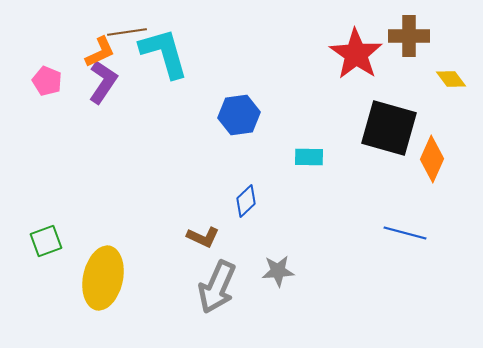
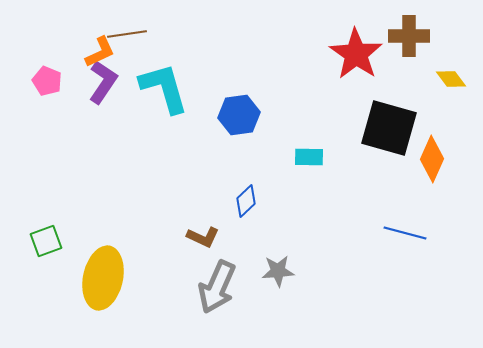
brown line: moved 2 px down
cyan L-shape: moved 35 px down
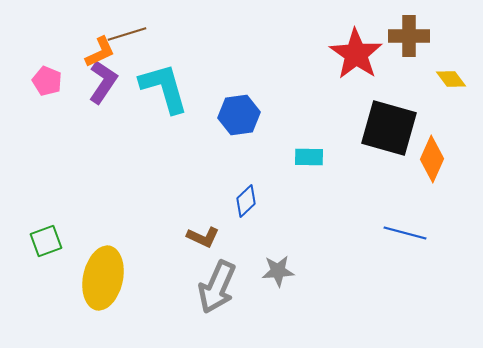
brown line: rotated 9 degrees counterclockwise
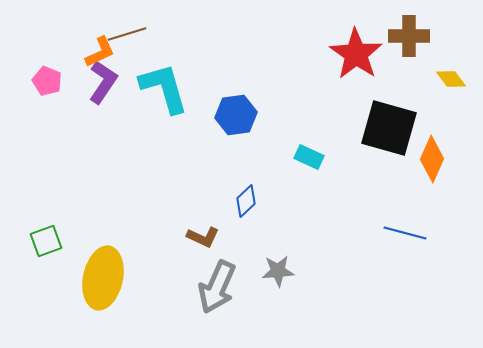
blue hexagon: moved 3 px left
cyan rectangle: rotated 24 degrees clockwise
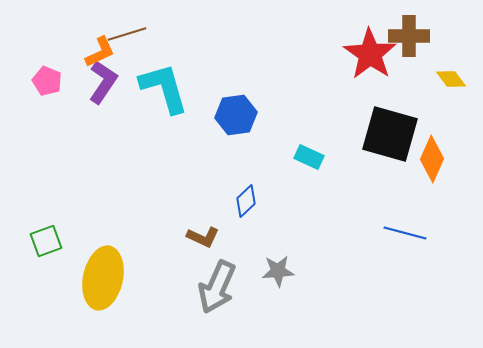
red star: moved 14 px right
black square: moved 1 px right, 6 px down
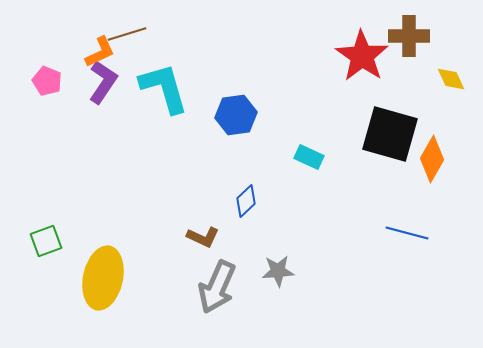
red star: moved 8 px left, 2 px down
yellow diamond: rotated 12 degrees clockwise
orange diamond: rotated 6 degrees clockwise
blue line: moved 2 px right
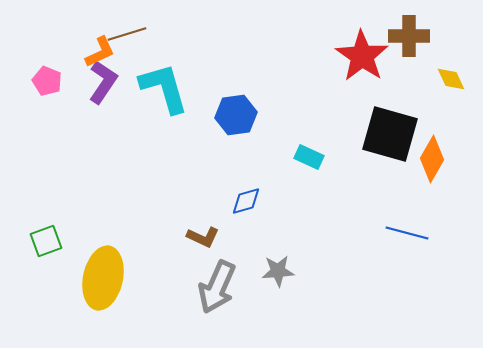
blue diamond: rotated 28 degrees clockwise
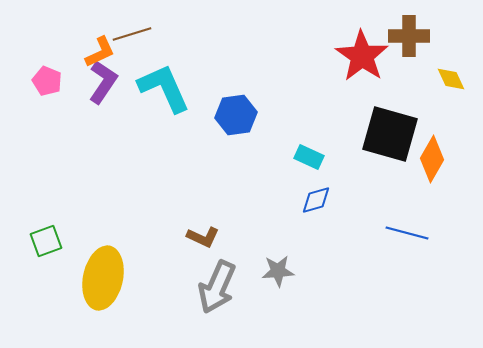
brown line: moved 5 px right
cyan L-shape: rotated 8 degrees counterclockwise
blue diamond: moved 70 px right, 1 px up
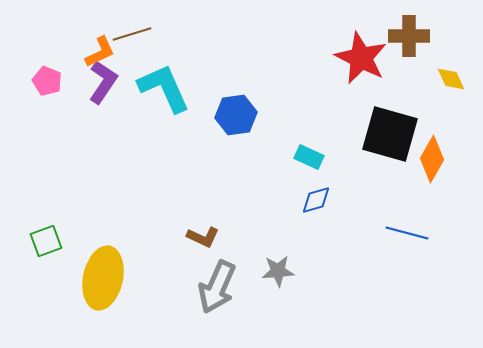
red star: moved 1 px left, 2 px down; rotated 8 degrees counterclockwise
